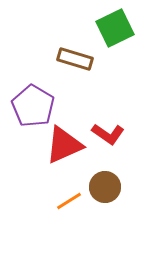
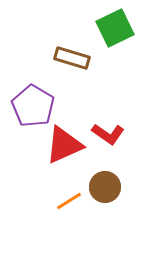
brown rectangle: moved 3 px left, 1 px up
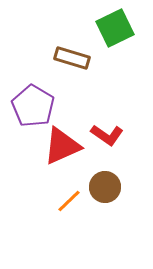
red L-shape: moved 1 px left, 1 px down
red triangle: moved 2 px left, 1 px down
orange line: rotated 12 degrees counterclockwise
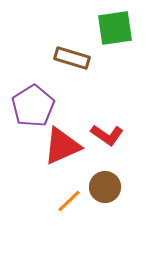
green square: rotated 18 degrees clockwise
purple pentagon: rotated 9 degrees clockwise
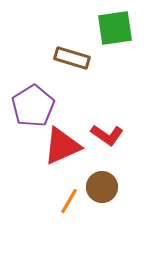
brown circle: moved 3 px left
orange line: rotated 16 degrees counterclockwise
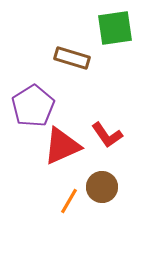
red L-shape: rotated 20 degrees clockwise
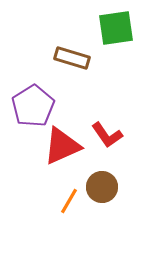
green square: moved 1 px right
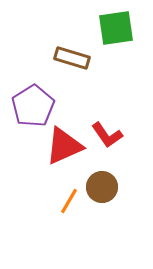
red triangle: moved 2 px right
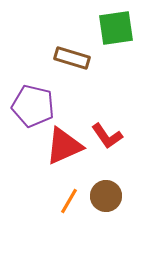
purple pentagon: rotated 27 degrees counterclockwise
red L-shape: moved 1 px down
brown circle: moved 4 px right, 9 px down
